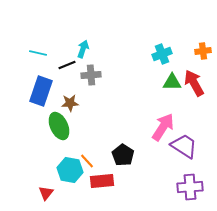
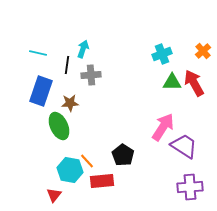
orange cross: rotated 35 degrees counterclockwise
black line: rotated 60 degrees counterclockwise
red triangle: moved 8 px right, 2 px down
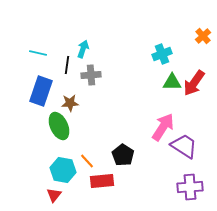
orange cross: moved 15 px up
red arrow: rotated 116 degrees counterclockwise
cyan hexagon: moved 7 px left
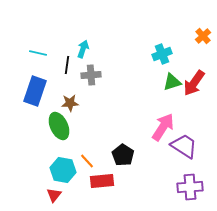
green triangle: rotated 18 degrees counterclockwise
blue rectangle: moved 6 px left
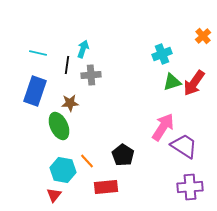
red rectangle: moved 4 px right, 6 px down
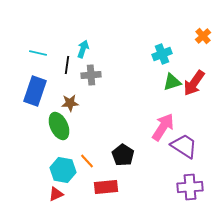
red triangle: moved 2 px right, 1 px up; rotated 28 degrees clockwise
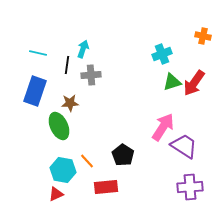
orange cross: rotated 35 degrees counterclockwise
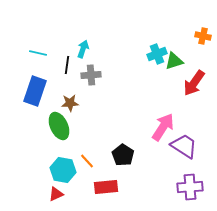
cyan cross: moved 5 px left
green triangle: moved 2 px right, 21 px up
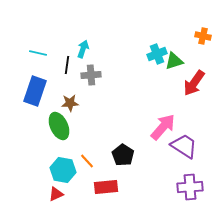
pink arrow: rotated 8 degrees clockwise
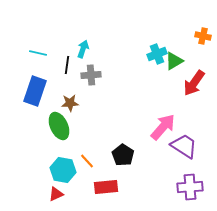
green triangle: rotated 12 degrees counterclockwise
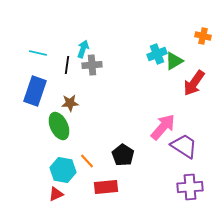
gray cross: moved 1 px right, 10 px up
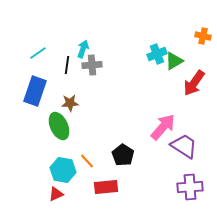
cyan line: rotated 48 degrees counterclockwise
